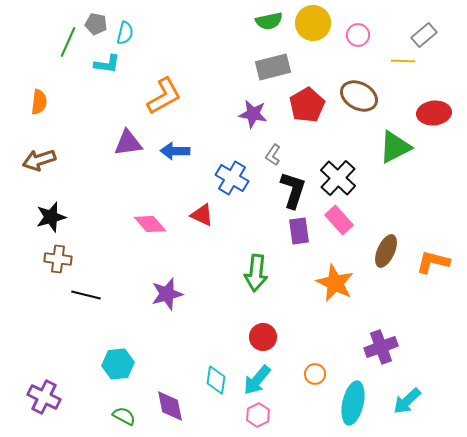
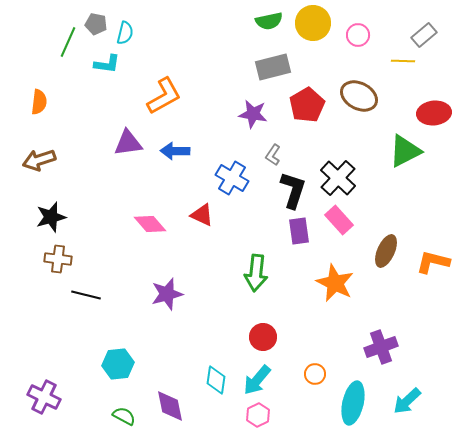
green triangle at (395, 147): moved 10 px right, 4 px down
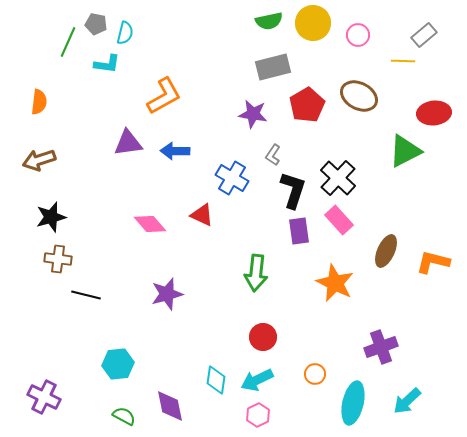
cyan arrow at (257, 380): rotated 24 degrees clockwise
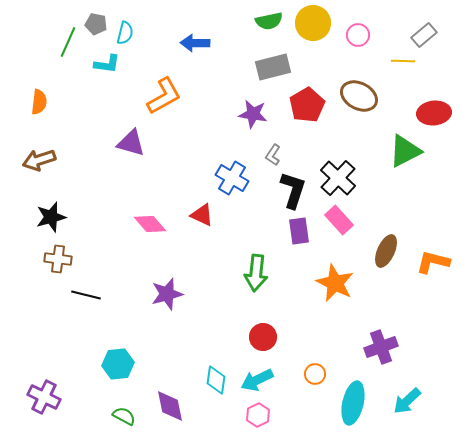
purple triangle at (128, 143): moved 3 px right; rotated 24 degrees clockwise
blue arrow at (175, 151): moved 20 px right, 108 px up
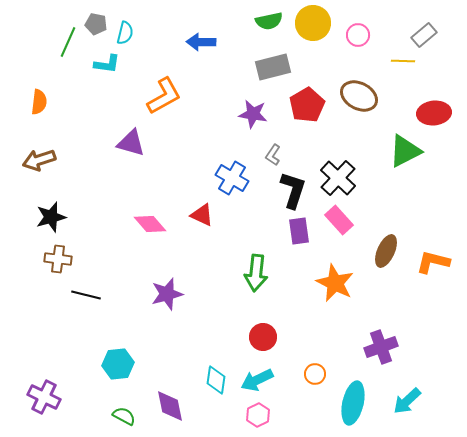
blue arrow at (195, 43): moved 6 px right, 1 px up
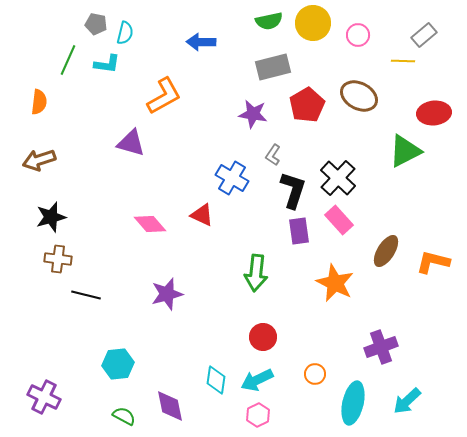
green line at (68, 42): moved 18 px down
brown ellipse at (386, 251): rotated 8 degrees clockwise
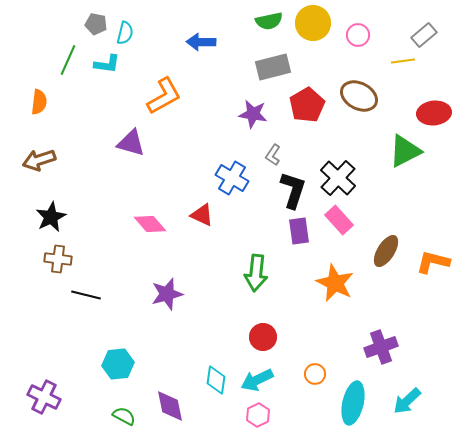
yellow line at (403, 61): rotated 10 degrees counterclockwise
black star at (51, 217): rotated 12 degrees counterclockwise
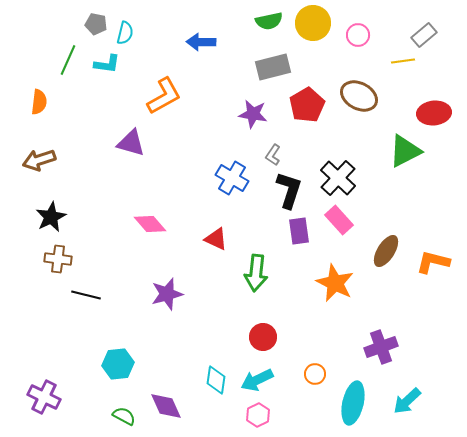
black L-shape at (293, 190): moved 4 px left
red triangle at (202, 215): moved 14 px right, 24 px down
purple diamond at (170, 406): moved 4 px left; rotated 12 degrees counterclockwise
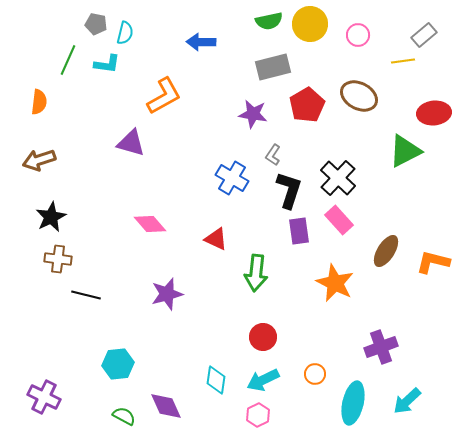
yellow circle at (313, 23): moved 3 px left, 1 px down
cyan arrow at (257, 380): moved 6 px right
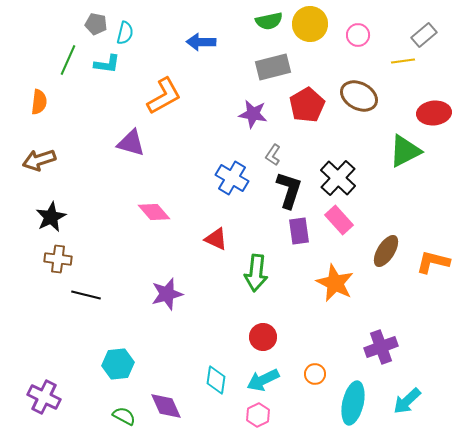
pink diamond at (150, 224): moved 4 px right, 12 px up
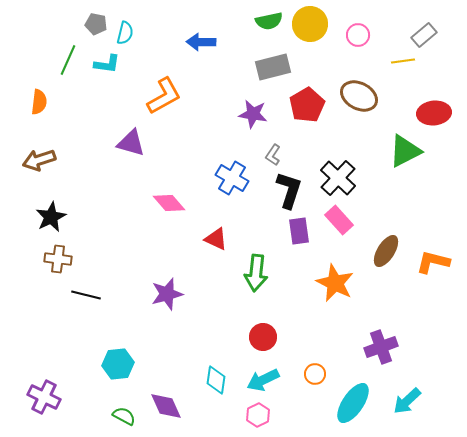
pink diamond at (154, 212): moved 15 px right, 9 px up
cyan ellipse at (353, 403): rotated 21 degrees clockwise
